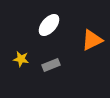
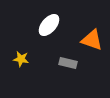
orange triangle: rotated 45 degrees clockwise
gray rectangle: moved 17 px right, 2 px up; rotated 36 degrees clockwise
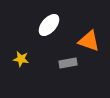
orange triangle: moved 3 px left, 1 px down
gray rectangle: rotated 24 degrees counterclockwise
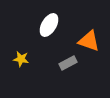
white ellipse: rotated 10 degrees counterclockwise
gray rectangle: rotated 18 degrees counterclockwise
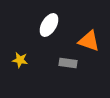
yellow star: moved 1 px left, 1 px down
gray rectangle: rotated 36 degrees clockwise
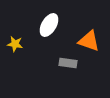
yellow star: moved 5 px left, 16 px up
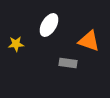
yellow star: moved 1 px right; rotated 14 degrees counterclockwise
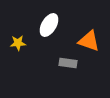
yellow star: moved 2 px right, 1 px up
